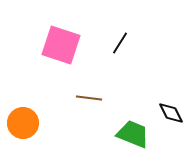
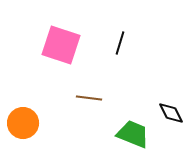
black line: rotated 15 degrees counterclockwise
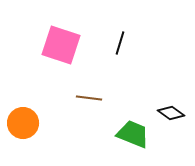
black diamond: rotated 28 degrees counterclockwise
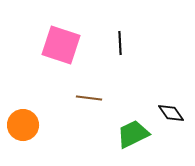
black line: rotated 20 degrees counterclockwise
black diamond: rotated 20 degrees clockwise
orange circle: moved 2 px down
green trapezoid: rotated 48 degrees counterclockwise
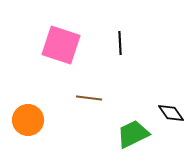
orange circle: moved 5 px right, 5 px up
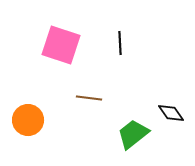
green trapezoid: rotated 12 degrees counterclockwise
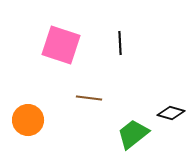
black diamond: rotated 40 degrees counterclockwise
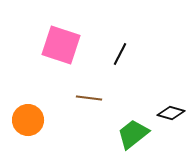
black line: moved 11 px down; rotated 30 degrees clockwise
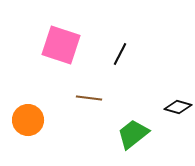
black diamond: moved 7 px right, 6 px up
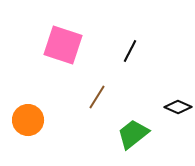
pink square: moved 2 px right
black line: moved 10 px right, 3 px up
brown line: moved 8 px right, 1 px up; rotated 65 degrees counterclockwise
black diamond: rotated 8 degrees clockwise
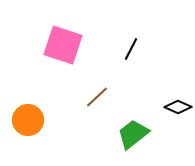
black line: moved 1 px right, 2 px up
brown line: rotated 15 degrees clockwise
